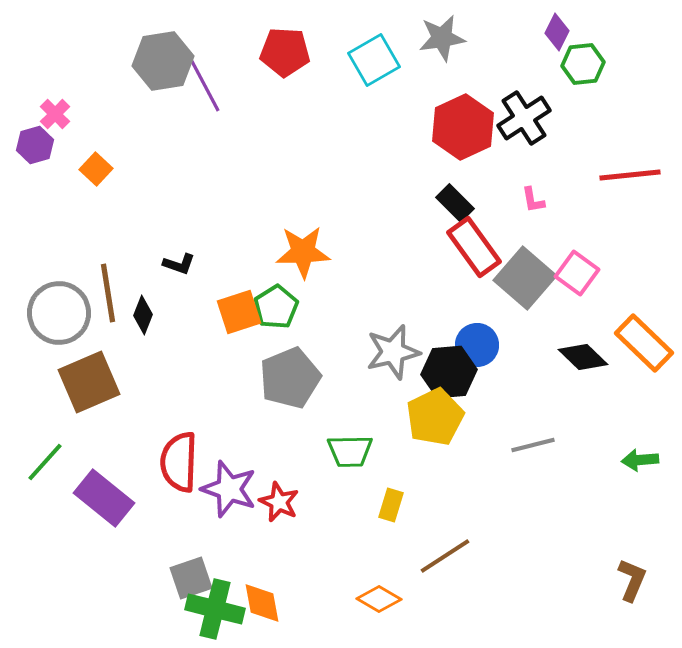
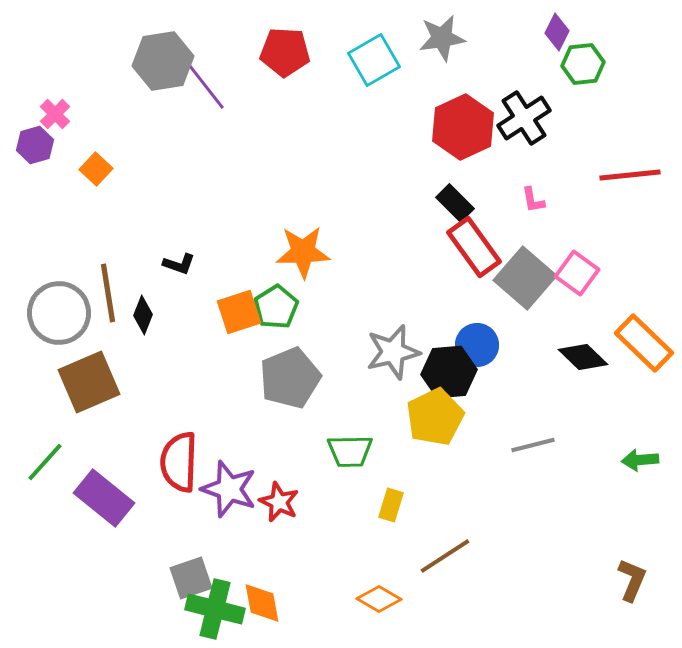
purple line at (204, 84): rotated 10 degrees counterclockwise
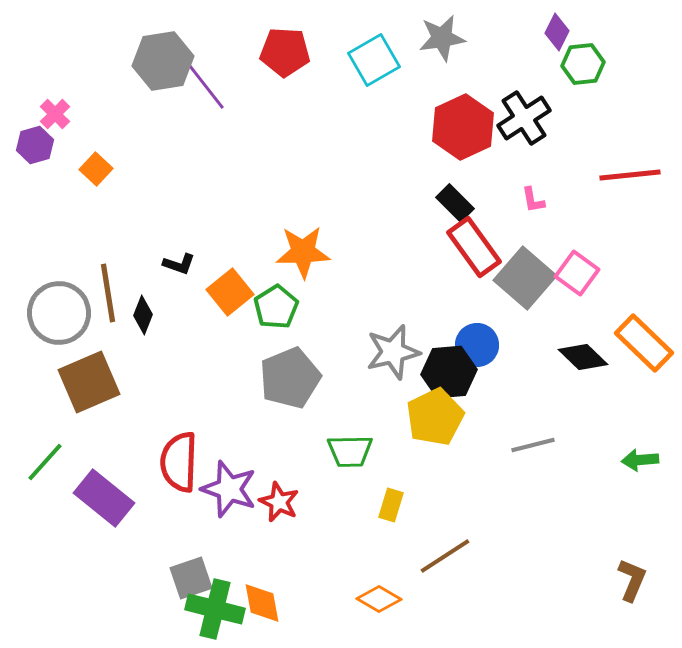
orange square at (239, 312): moved 9 px left, 20 px up; rotated 21 degrees counterclockwise
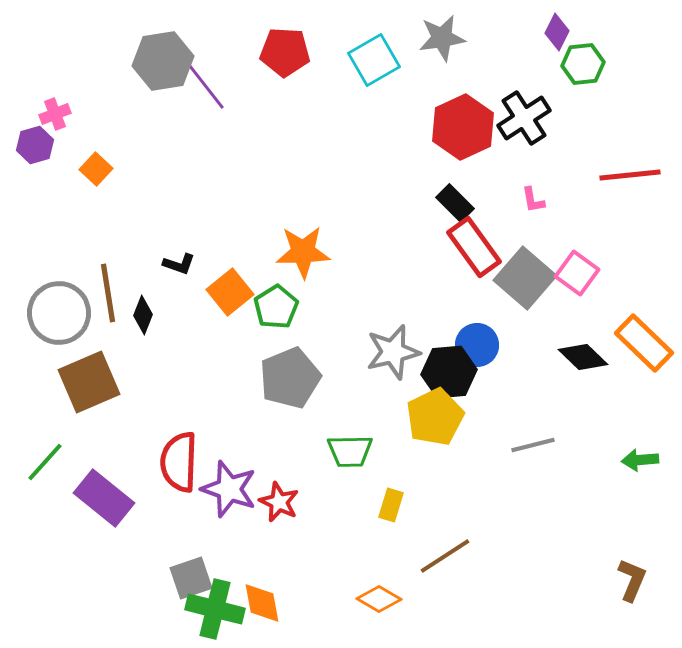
pink cross at (55, 114): rotated 24 degrees clockwise
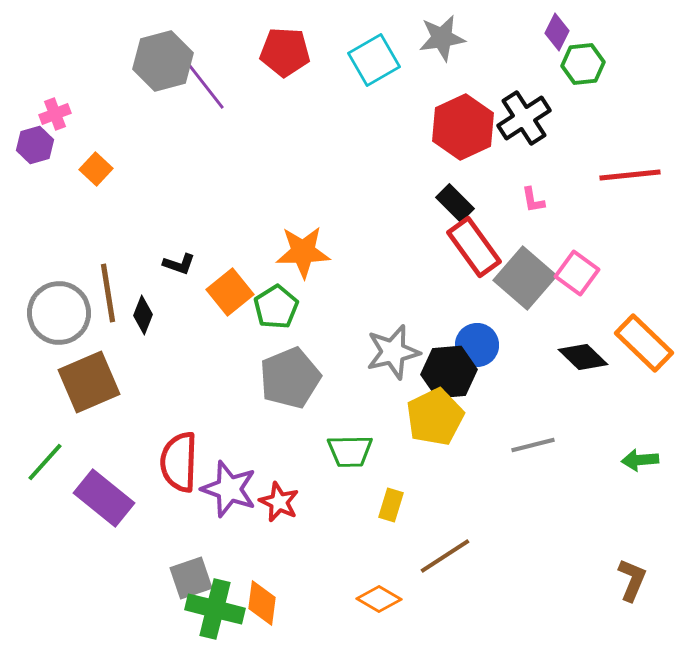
gray hexagon at (163, 61): rotated 6 degrees counterclockwise
orange diamond at (262, 603): rotated 18 degrees clockwise
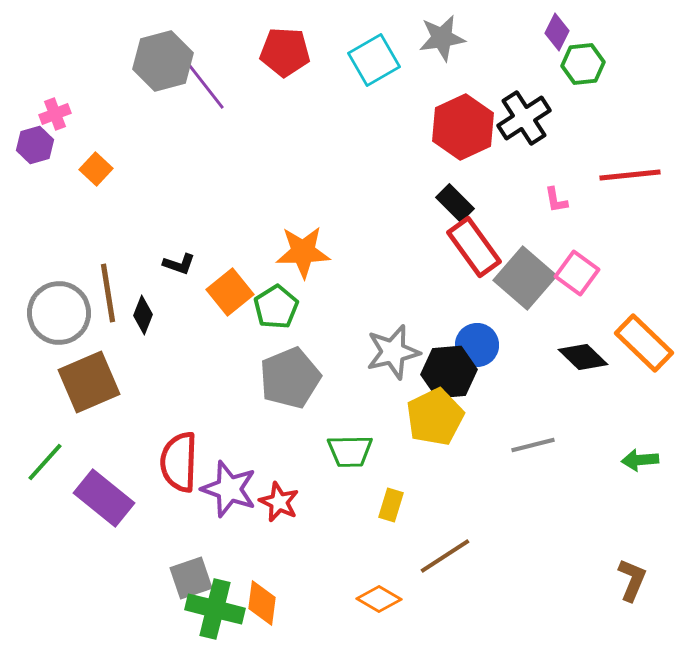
pink L-shape at (533, 200): moved 23 px right
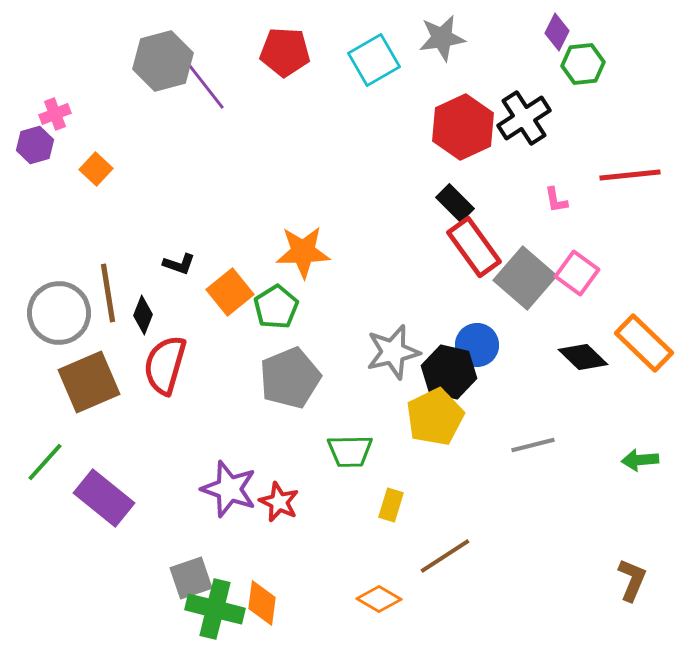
black hexagon at (449, 372): rotated 18 degrees clockwise
red semicircle at (179, 462): moved 14 px left, 97 px up; rotated 14 degrees clockwise
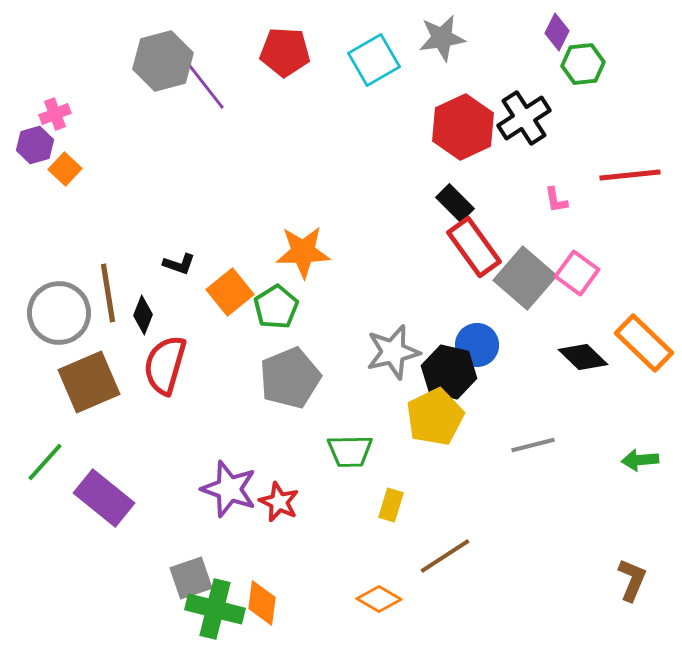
orange square at (96, 169): moved 31 px left
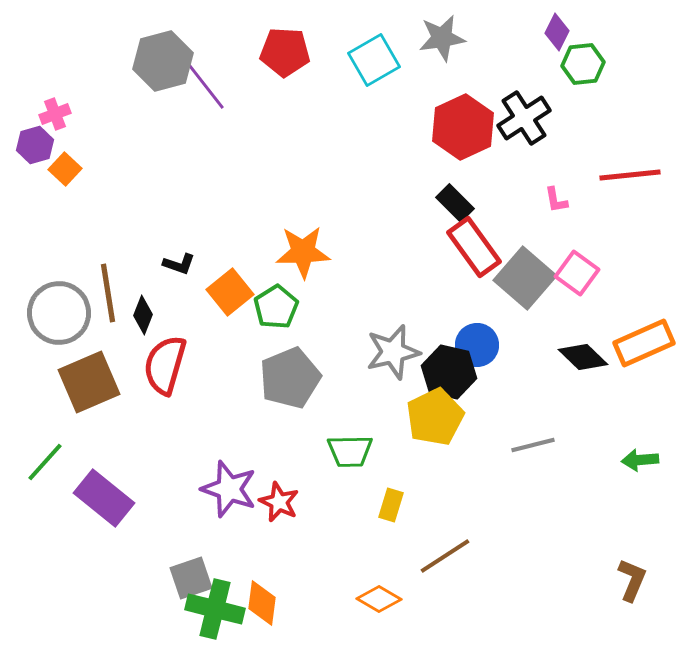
orange rectangle at (644, 343): rotated 68 degrees counterclockwise
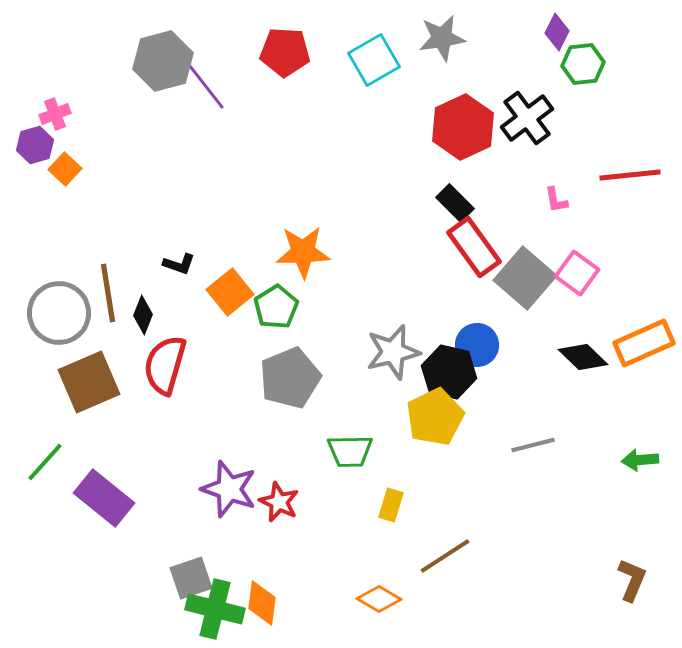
black cross at (524, 118): moved 3 px right; rotated 4 degrees counterclockwise
